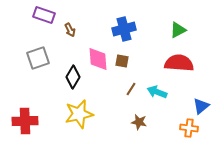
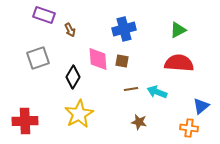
brown line: rotated 48 degrees clockwise
yellow star: rotated 16 degrees counterclockwise
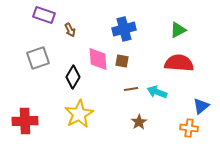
brown star: rotated 28 degrees clockwise
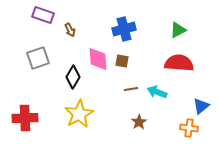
purple rectangle: moved 1 px left
red cross: moved 3 px up
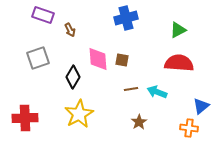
blue cross: moved 2 px right, 11 px up
brown square: moved 1 px up
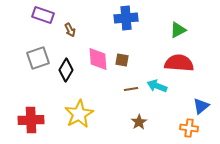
blue cross: rotated 10 degrees clockwise
black diamond: moved 7 px left, 7 px up
cyan arrow: moved 6 px up
red cross: moved 6 px right, 2 px down
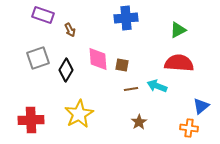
brown square: moved 5 px down
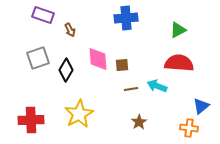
brown square: rotated 16 degrees counterclockwise
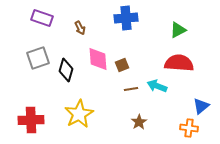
purple rectangle: moved 1 px left, 3 px down
brown arrow: moved 10 px right, 2 px up
brown square: rotated 16 degrees counterclockwise
black diamond: rotated 15 degrees counterclockwise
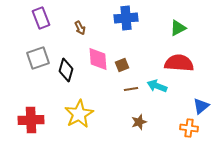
purple rectangle: moved 1 px left; rotated 50 degrees clockwise
green triangle: moved 2 px up
brown star: rotated 14 degrees clockwise
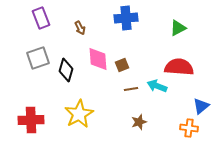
red semicircle: moved 4 px down
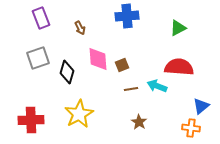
blue cross: moved 1 px right, 2 px up
black diamond: moved 1 px right, 2 px down
brown star: rotated 21 degrees counterclockwise
orange cross: moved 2 px right
